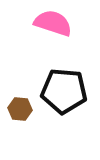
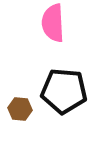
pink semicircle: rotated 111 degrees counterclockwise
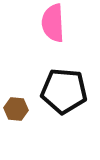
brown hexagon: moved 4 px left
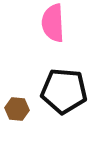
brown hexagon: moved 1 px right
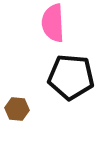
black pentagon: moved 7 px right, 14 px up
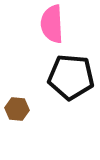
pink semicircle: moved 1 px left, 1 px down
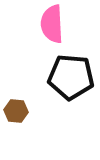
brown hexagon: moved 1 px left, 2 px down
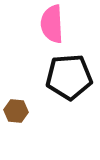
black pentagon: moved 2 px left; rotated 9 degrees counterclockwise
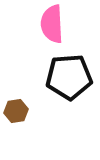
brown hexagon: rotated 15 degrees counterclockwise
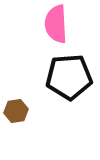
pink semicircle: moved 4 px right
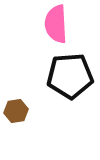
black pentagon: moved 1 px right, 1 px up
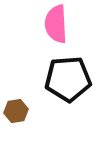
black pentagon: moved 2 px left, 3 px down
